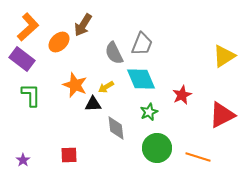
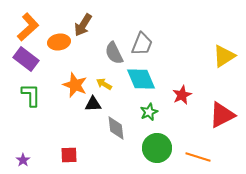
orange ellipse: rotated 35 degrees clockwise
purple rectangle: moved 4 px right
yellow arrow: moved 2 px left, 3 px up; rotated 63 degrees clockwise
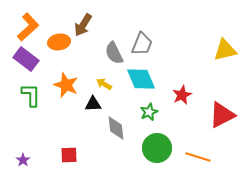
yellow triangle: moved 1 px right, 6 px up; rotated 20 degrees clockwise
orange star: moved 9 px left
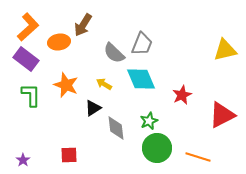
gray semicircle: rotated 20 degrees counterclockwise
black triangle: moved 4 px down; rotated 30 degrees counterclockwise
green star: moved 9 px down
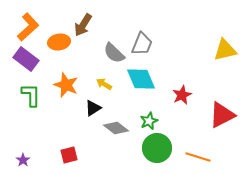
gray diamond: rotated 45 degrees counterclockwise
red square: rotated 12 degrees counterclockwise
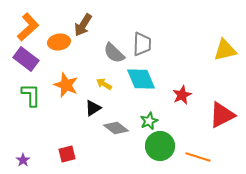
gray trapezoid: rotated 20 degrees counterclockwise
green circle: moved 3 px right, 2 px up
red square: moved 2 px left, 1 px up
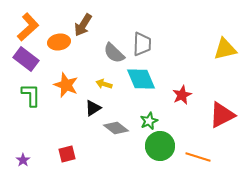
yellow triangle: moved 1 px up
yellow arrow: rotated 14 degrees counterclockwise
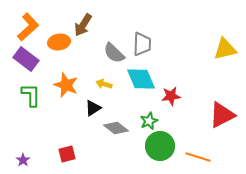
red star: moved 11 px left, 1 px down; rotated 18 degrees clockwise
